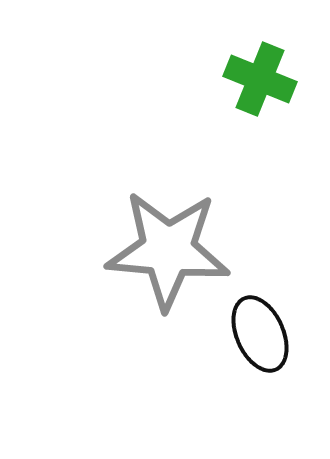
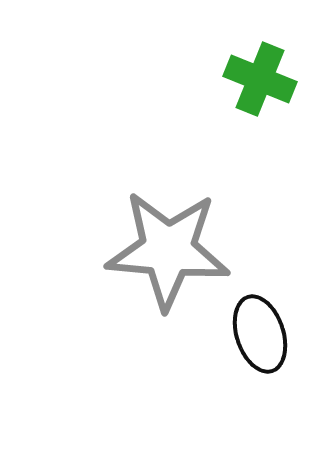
black ellipse: rotated 6 degrees clockwise
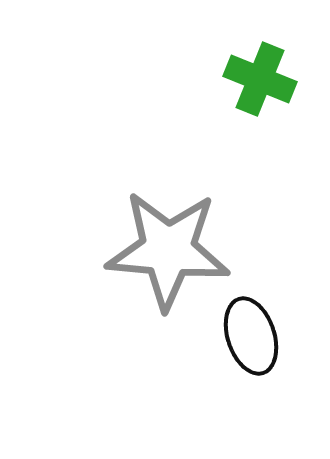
black ellipse: moved 9 px left, 2 px down
